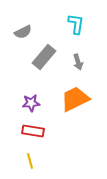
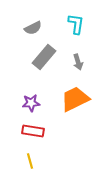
gray semicircle: moved 10 px right, 4 px up
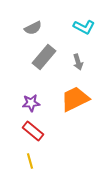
cyan L-shape: moved 8 px right, 3 px down; rotated 110 degrees clockwise
red rectangle: rotated 30 degrees clockwise
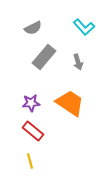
cyan L-shape: rotated 20 degrees clockwise
orange trapezoid: moved 5 px left, 4 px down; rotated 60 degrees clockwise
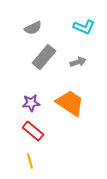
cyan L-shape: rotated 25 degrees counterclockwise
gray arrow: rotated 91 degrees counterclockwise
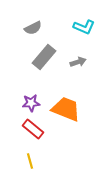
orange trapezoid: moved 4 px left, 6 px down; rotated 12 degrees counterclockwise
red rectangle: moved 2 px up
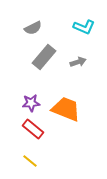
yellow line: rotated 35 degrees counterclockwise
